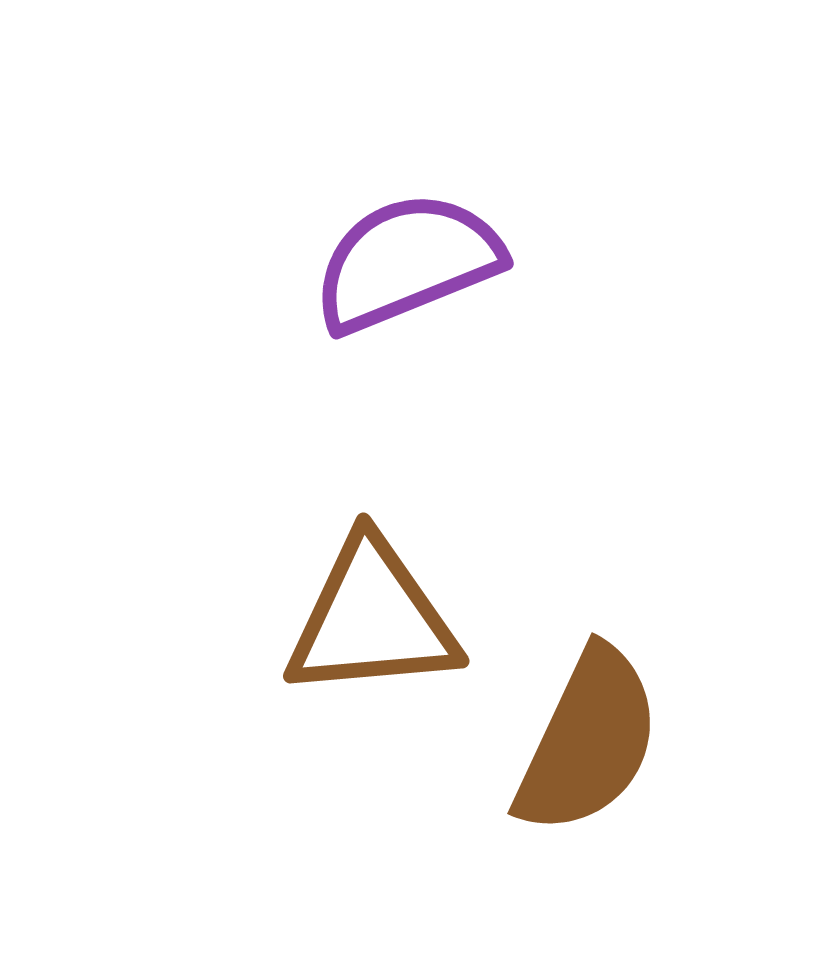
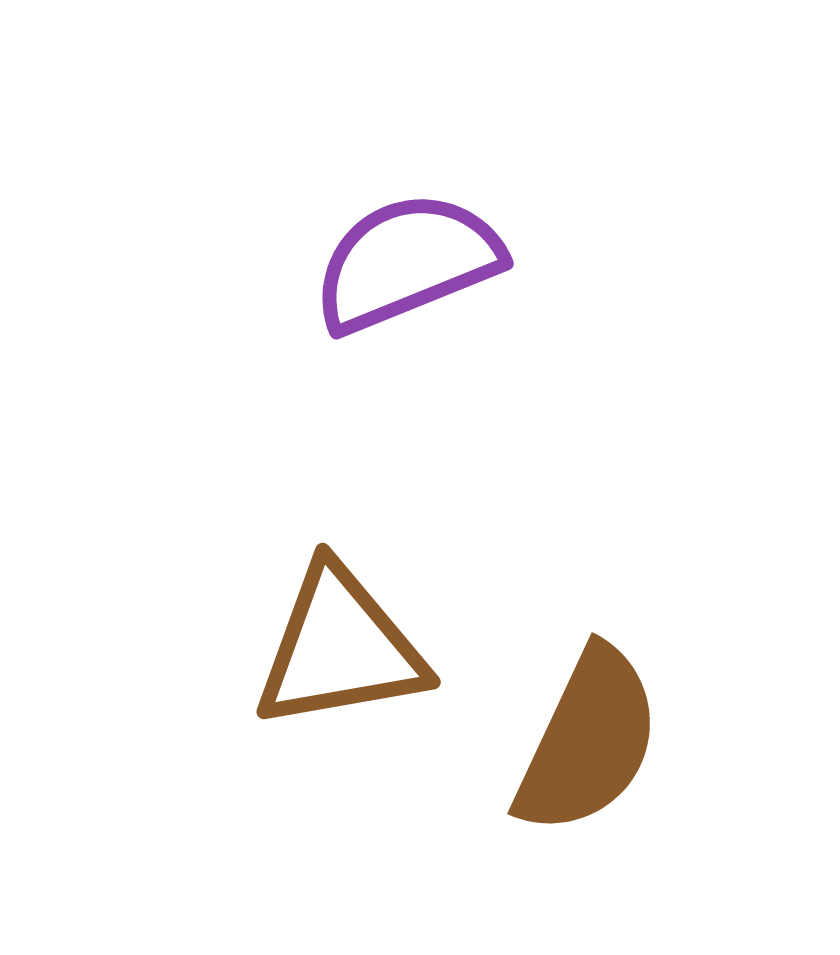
brown triangle: moved 32 px left, 29 px down; rotated 5 degrees counterclockwise
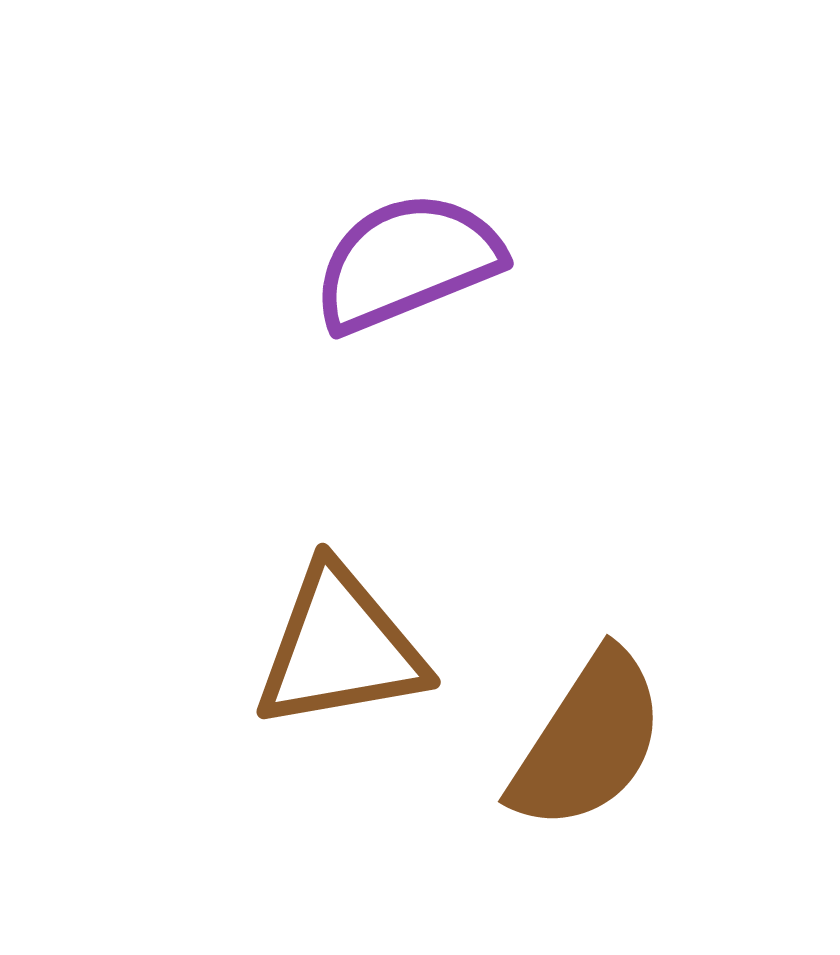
brown semicircle: rotated 8 degrees clockwise
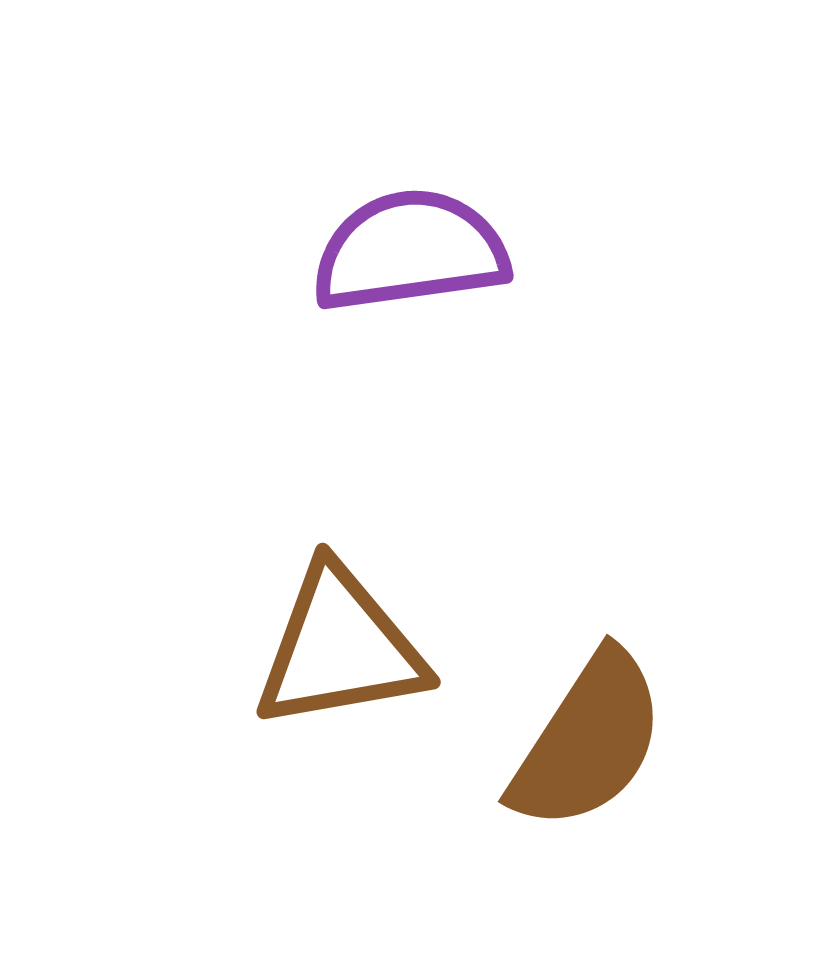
purple semicircle: moved 3 px right, 11 px up; rotated 14 degrees clockwise
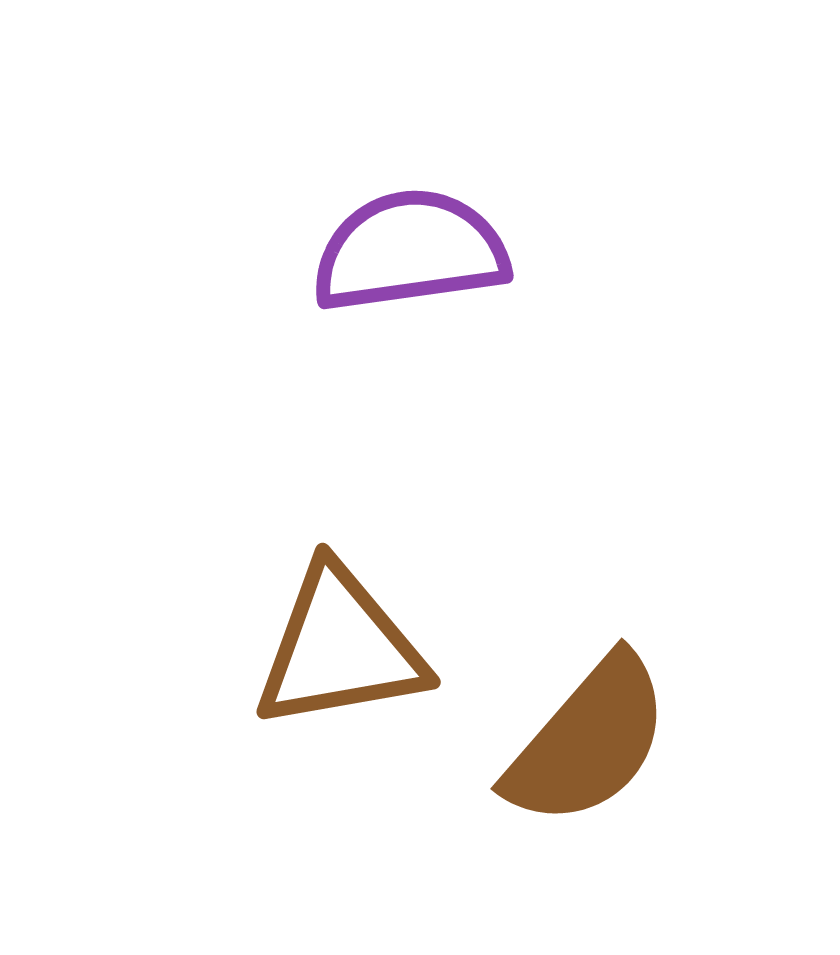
brown semicircle: rotated 8 degrees clockwise
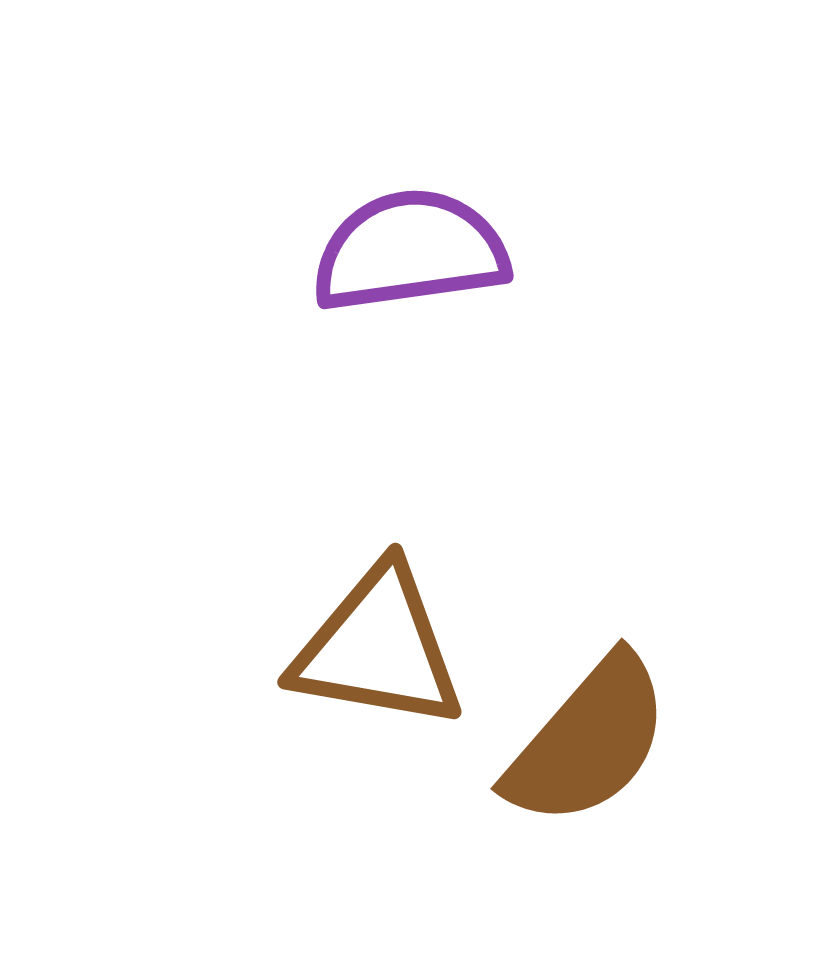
brown triangle: moved 38 px right; rotated 20 degrees clockwise
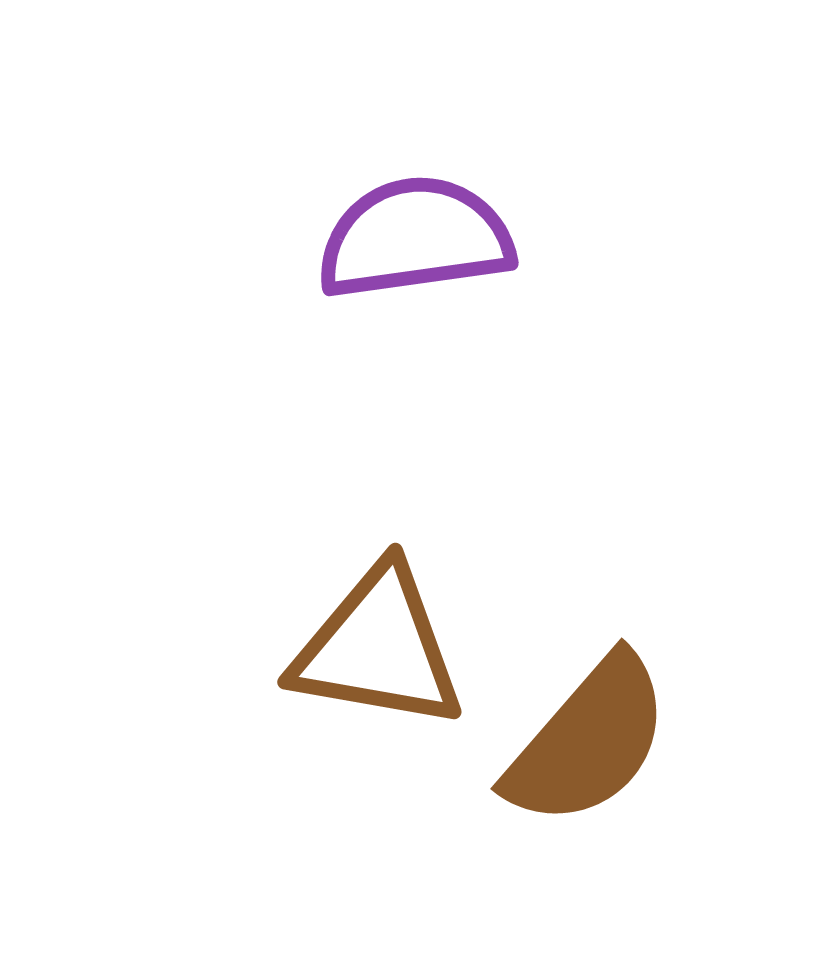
purple semicircle: moved 5 px right, 13 px up
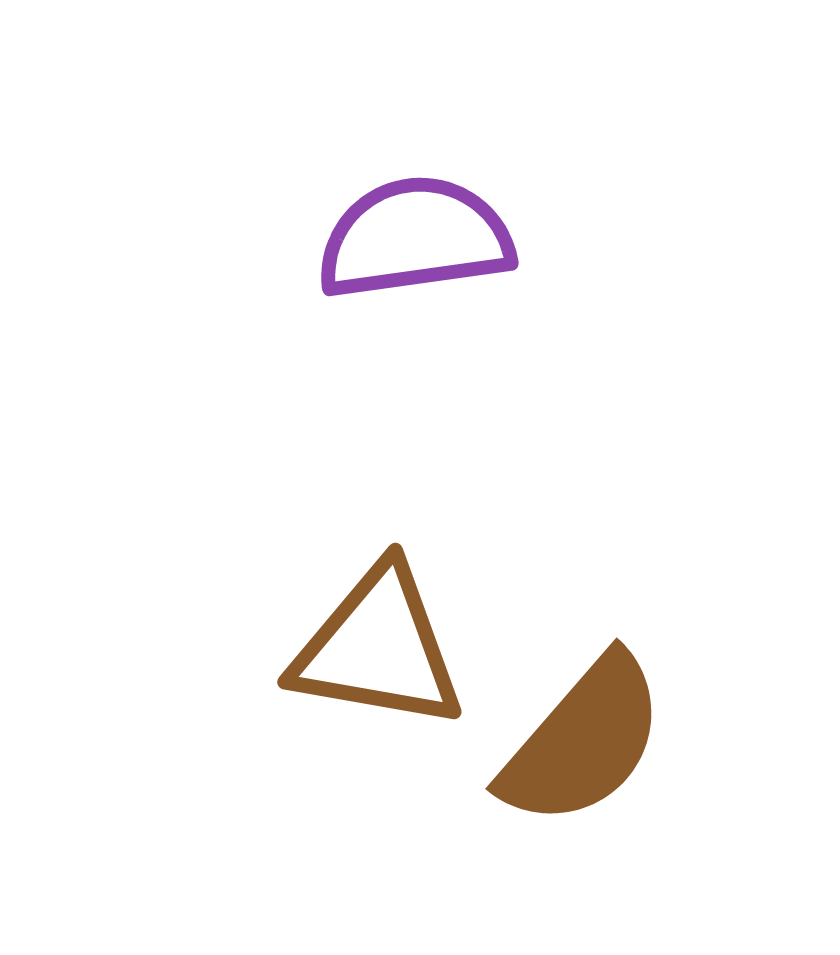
brown semicircle: moved 5 px left
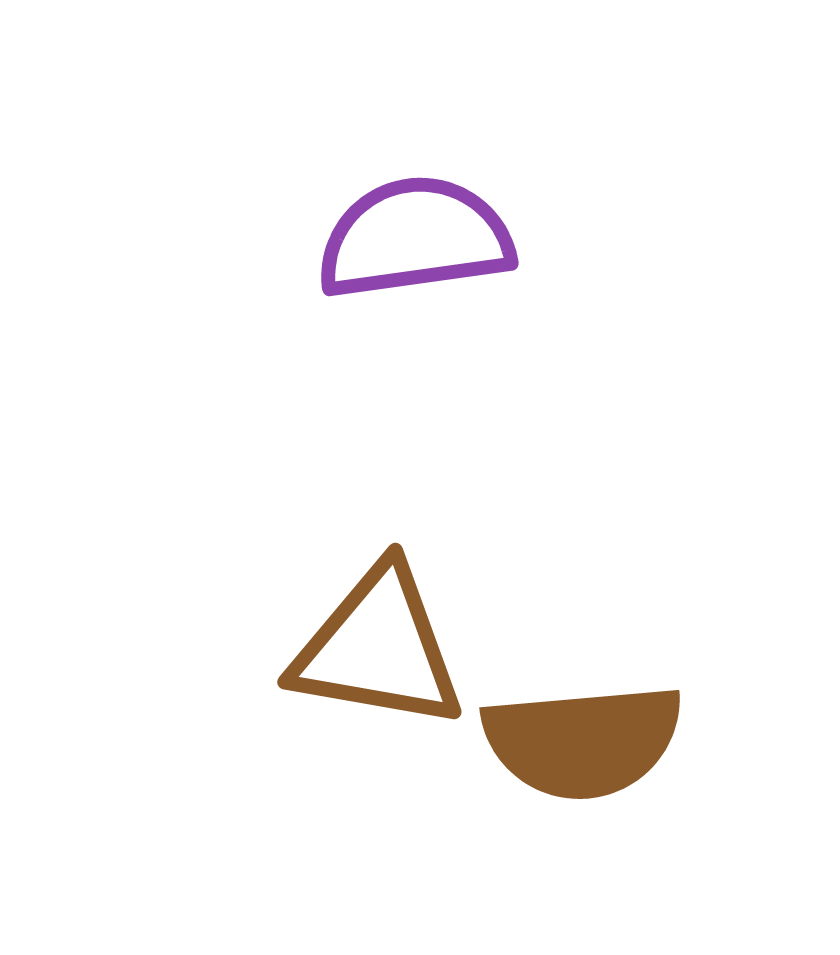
brown semicircle: rotated 44 degrees clockwise
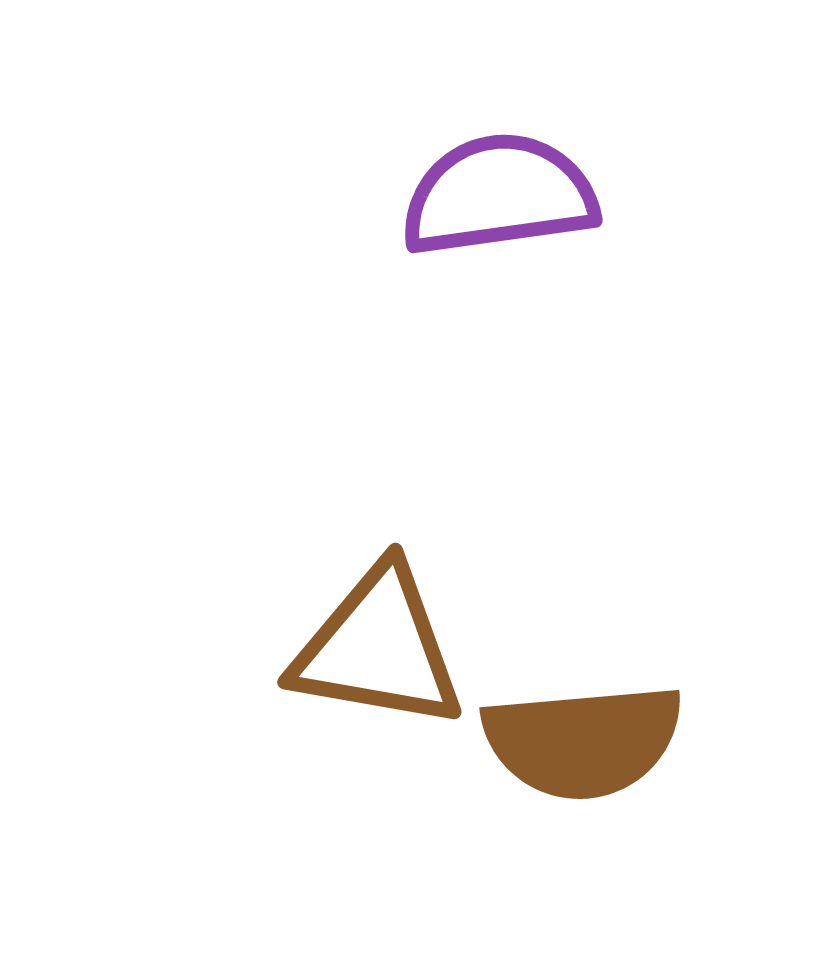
purple semicircle: moved 84 px right, 43 px up
